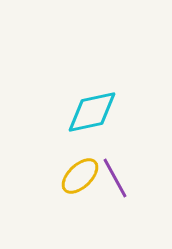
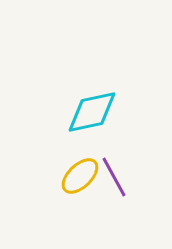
purple line: moved 1 px left, 1 px up
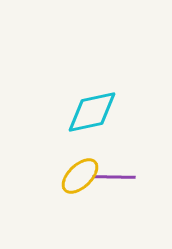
purple line: rotated 60 degrees counterclockwise
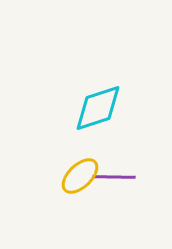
cyan diamond: moved 6 px right, 4 px up; rotated 6 degrees counterclockwise
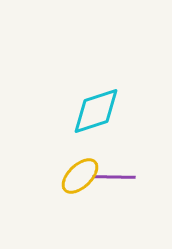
cyan diamond: moved 2 px left, 3 px down
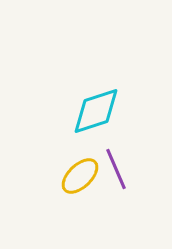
purple line: moved 2 px right, 8 px up; rotated 66 degrees clockwise
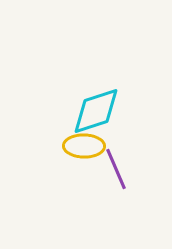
yellow ellipse: moved 4 px right, 30 px up; rotated 45 degrees clockwise
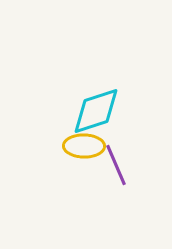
purple line: moved 4 px up
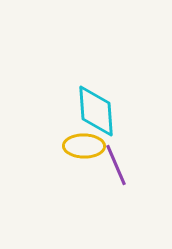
cyan diamond: rotated 76 degrees counterclockwise
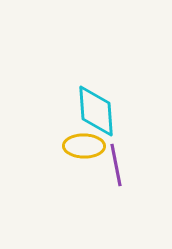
purple line: rotated 12 degrees clockwise
